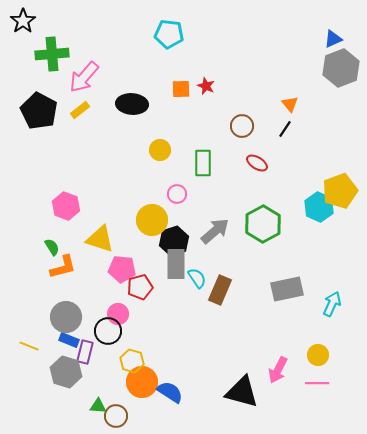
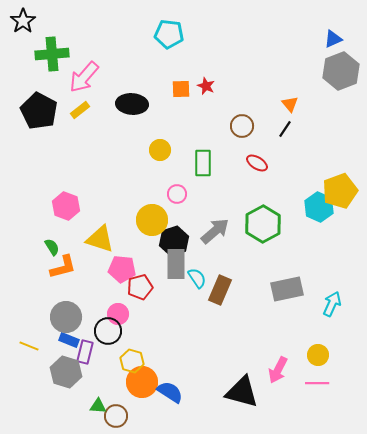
gray hexagon at (341, 68): moved 3 px down
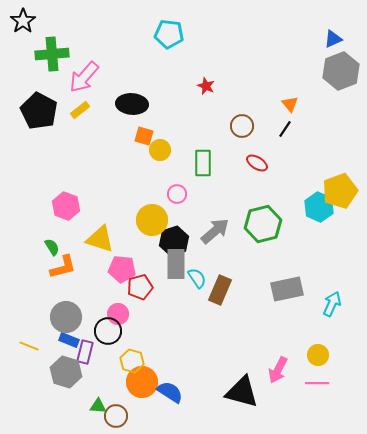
orange square at (181, 89): moved 37 px left, 47 px down; rotated 18 degrees clockwise
green hexagon at (263, 224): rotated 15 degrees clockwise
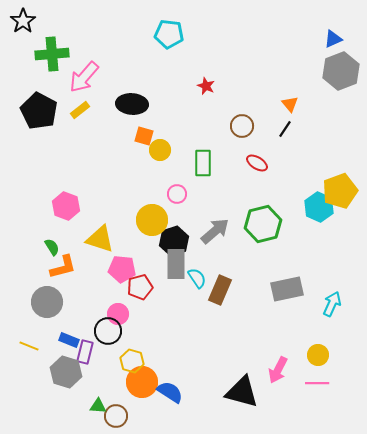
gray circle at (66, 317): moved 19 px left, 15 px up
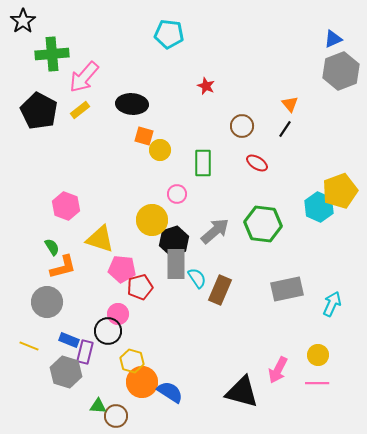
green hexagon at (263, 224): rotated 21 degrees clockwise
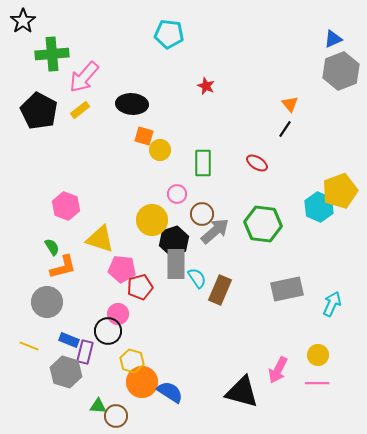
brown circle at (242, 126): moved 40 px left, 88 px down
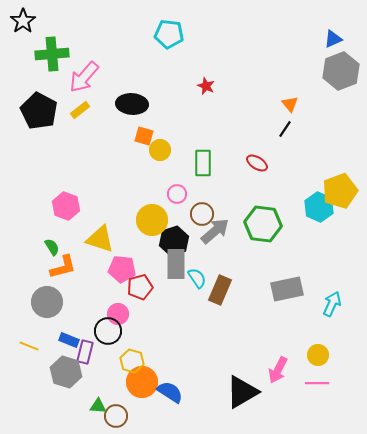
black triangle at (242, 392): rotated 45 degrees counterclockwise
